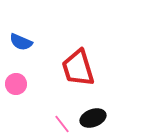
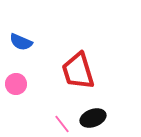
red trapezoid: moved 3 px down
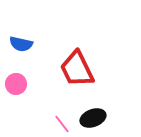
blue semicircle: moved 2 px down; rotated 10 degrees counterclockwise
red trapezoid: moved 1 px left, 2 px up; rotated 9 degrees counterclockwise
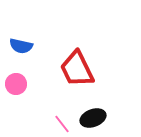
blue semicircle: moved 2 px down
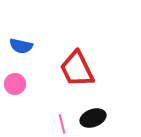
pink circle: moved 1 px left
pink line: rotated 24 degrees clockwise
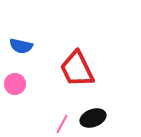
pink line: rotated 42 degrees clockwise
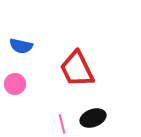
pink line: rotated 42 degrees counterclockwise
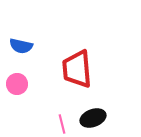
red trapezoid: rotated 21 degrees clockwise
pink circle: moved 2 px right
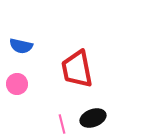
red trapezoid: rotated 6 degrees counterclockwise
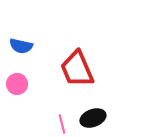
red trapezoid: rotated 12 degrees counterclockwise
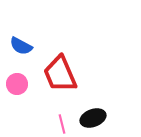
blue semicircle: rotated 15 degrees clockwise
red trapezoid: moved 17 px left, 5 px down
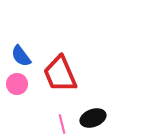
blue semicircle: moved 10 px down; rotated 25 degrees clockwise
